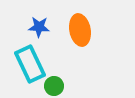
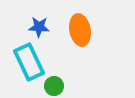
cyan rectangle: moved 1 px left, 2 px up
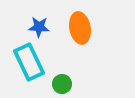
orange ellipse: moved 2 px up
green circle: moved 8 px right, 2 px up
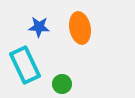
cyan rectangle: moved 4 px left, 3 px down
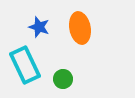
blue star: rotated 15 degrees clockwise
green circle: moved 1 px right, 5 px up
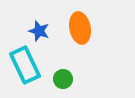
blue star: moved 4 px down
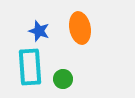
cyan rectangle: moved 5 px right, 2 px down; rotated 21 degrees clockwise
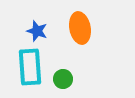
blue star: moved 2 px left
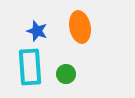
orange ellipse: moved 1 px up
green circle: moved 3 px right, 5 px up
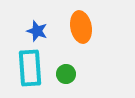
orange ellipse: moved 1 px right
cyan rectangle: moved 1 px down
